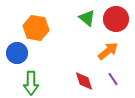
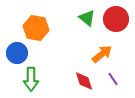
orange arrow: moved 6 px left, 3 px down
green arrow: moved 4 px up
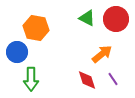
green triangle: rotated 12 degrees counterclockwise
blue circle: moved 1 px up
red diamond: moved 3 px right, 1 px up
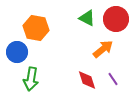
orange arrow: moved 1 px right, 5 px up
green arrow: rotated 10 degrees clockwise
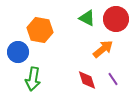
orange hexagon: moved 4 px right, 2 px down
blue circle: moved 1 px right
green arrow: moved 2 px right
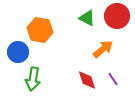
red circle: moved 1 px right, 3 px up
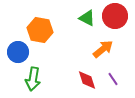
red circle: moved 2 px left
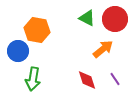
red circle: moved 3 px down
orange hexagon: moved 3 px left
blue circle: moved 1 px up
purple line: moved 2 px right
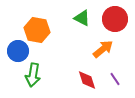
green triangle: moved 5 px left
green arrow: moved 4 px up
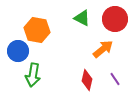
red diamond: rotated 30 degrees clockwise
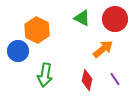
orange hexagon: rotated 15 degrees clockwise
green arrow: moved 12 px right
